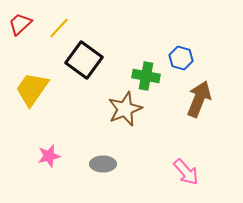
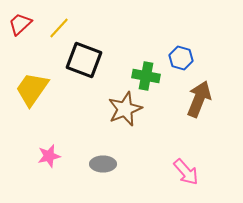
black square: rotated 15 degrees counterclockwise
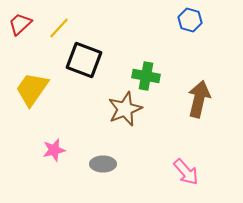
blue hexagon: moved 9 px right, 38 px up
brown arrow: rotated 9 degrees counterclockwise
pink star: moved 5 px right, 6 px up
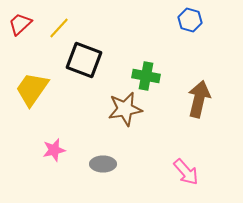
brown star: rotated 12 degrees clockwise
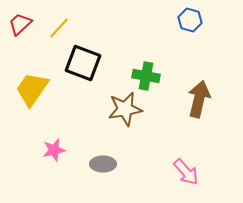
black square: moved 1 px left, 3 px down
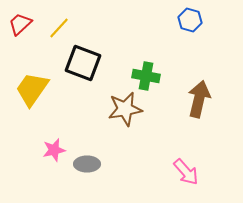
gray ellipse: moved 16 px left
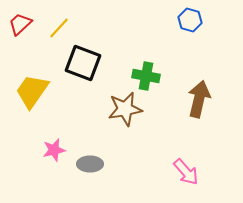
yellow trapezoid: moved 2 px down
gray ellipse: moved 3 px right
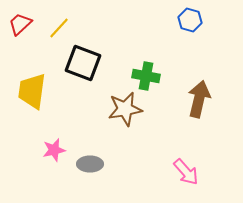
yellow trapezoid: rotated 27 degrees counterclockwise
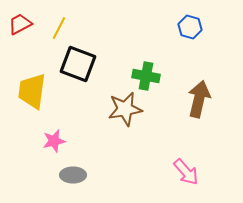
blue hexagon: moved 7 px down
red trapezoid: rotated 15 degrees clockwise
yellow line: rotated 15 degrees counterclockwise
black square: moved 5 px left, 1 px down
pink star: moved 9 px up
gray ellipse: moved 17 px left, 11 px down
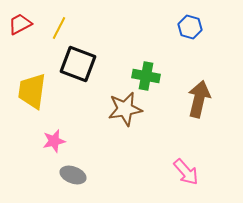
gray ellipse: rotated 20 degrees clockwise
